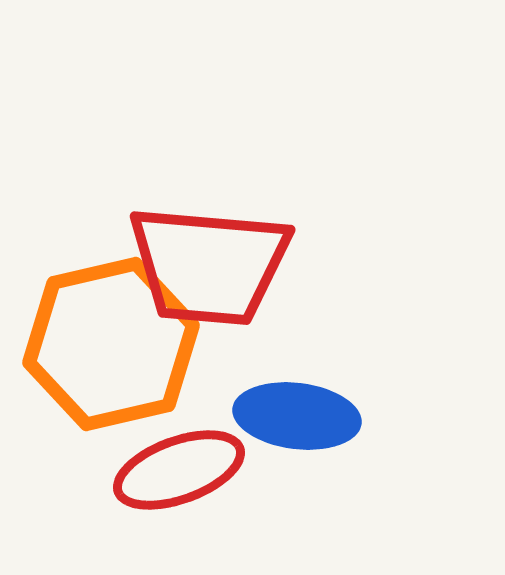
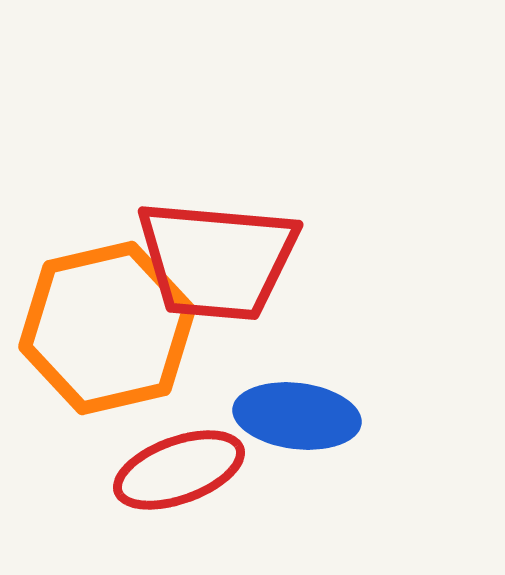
red trapezoid: moved 8 px right, 5 px up
orange hexagon: moved 4 px left, 16 px up
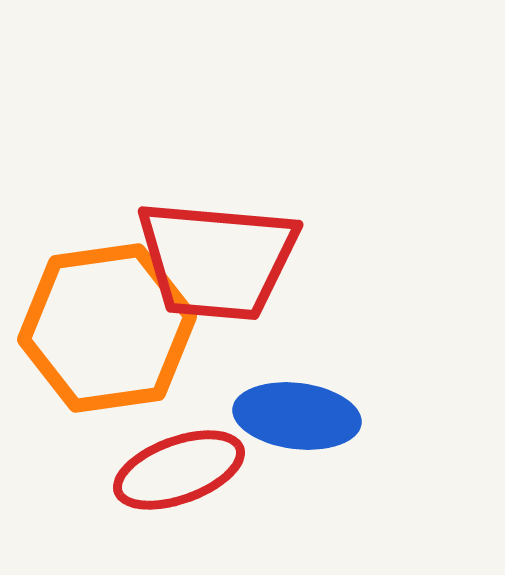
orange hexagon: rotated 5 degrees clockwise
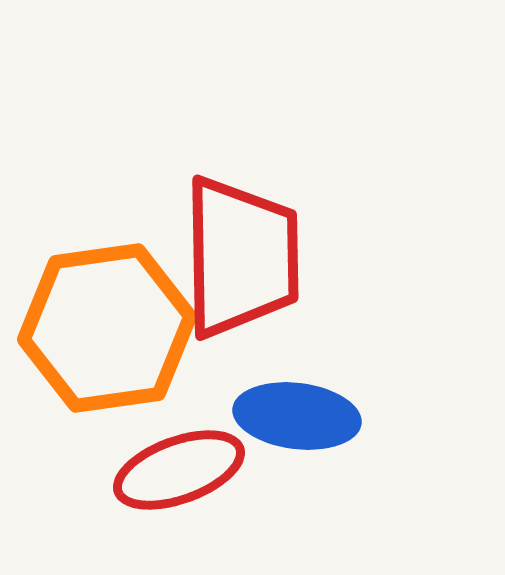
red trapezoid: moved 24 px right, 3 px up; rotated 96 degrees counterclockwise
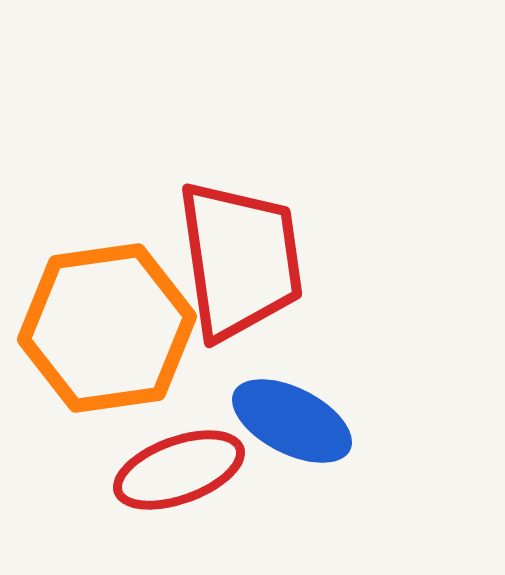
red trapezoid: moved 1 px left, 3 px down; rotated 7 degrees counterclockwise
blue ellipse: moved 5 px left, 5 px down; rotated 20 degrees clockwise
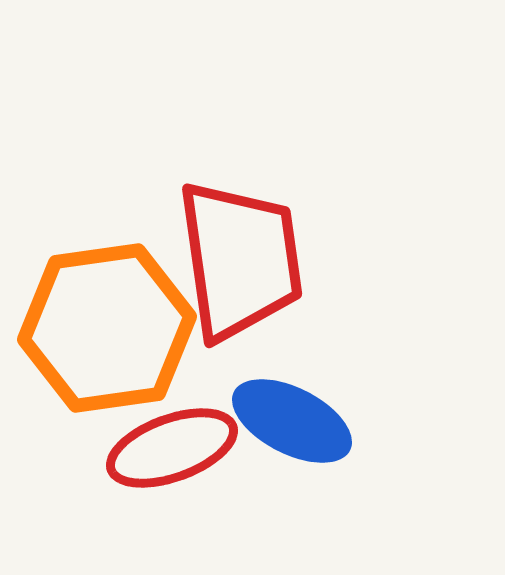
red ellipse: moved 7 px left, 22 px up
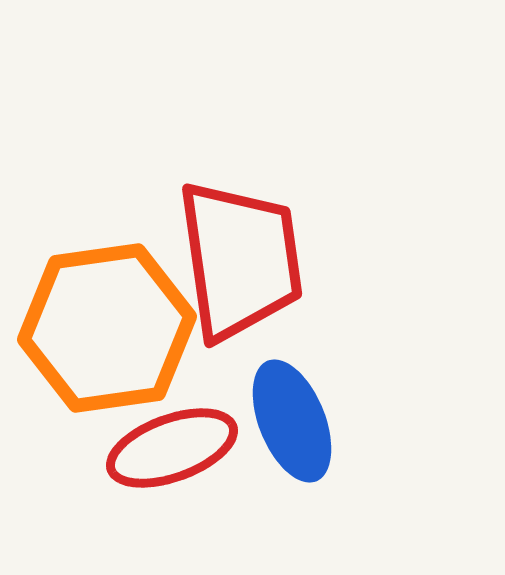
blue ellipse: rotated 41 degrees clockwise
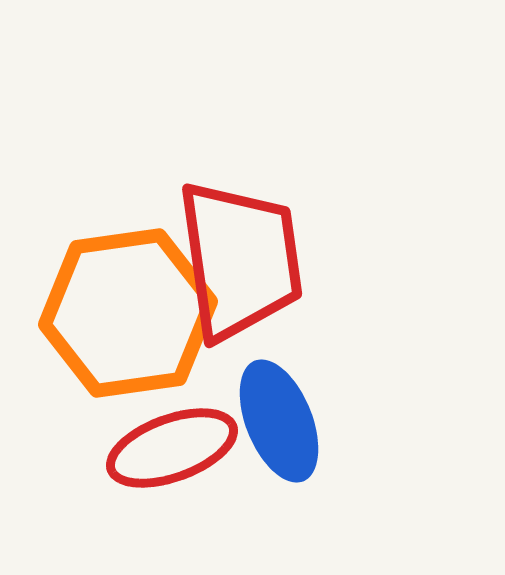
orange hexagon: moved 21 px right, 15 px up
blue ellipse: moved 13 px left
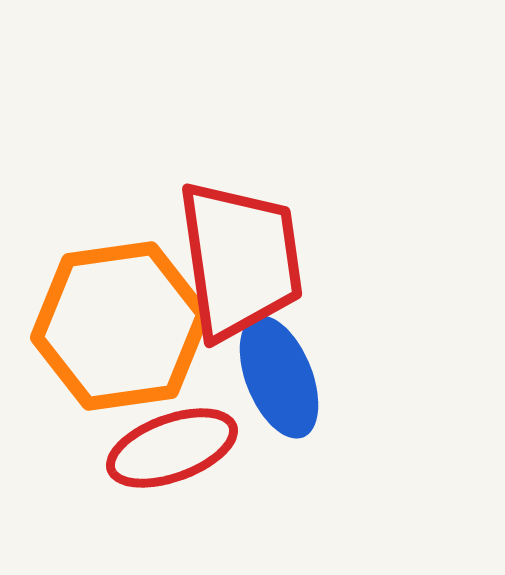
orange hexagon: moved 8 px left, 13 px down
blue ellipse: moved 44 px up
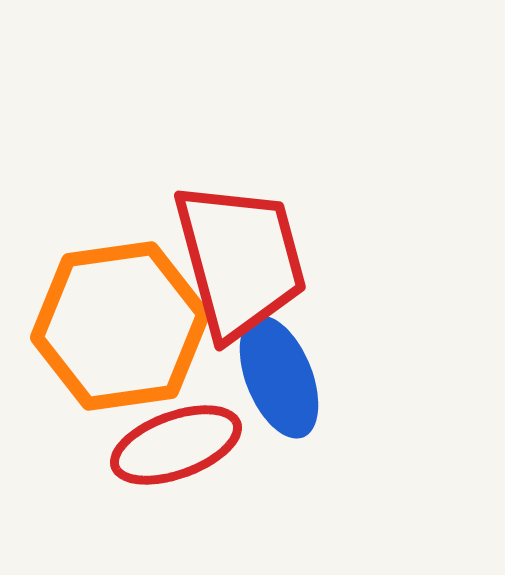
red trapezoid: rotated 7 degrees counterclockwise
red ellipse: moved 4 px right, 3 px up
